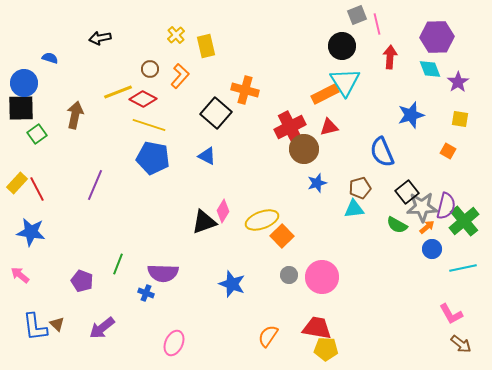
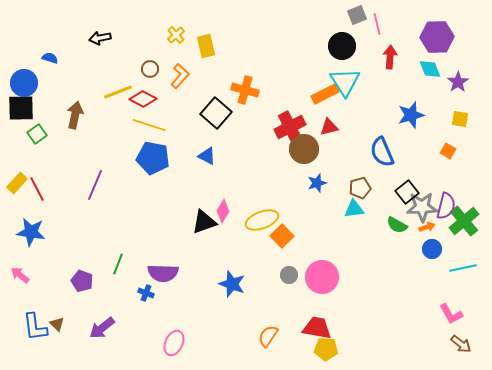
orange arrow at (427, 227): rotated 21 degrees clockwise
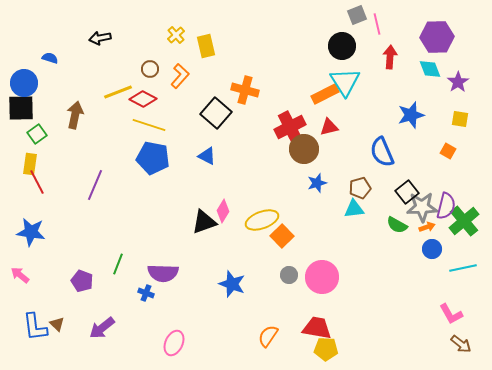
yellow rectangle at (17, 183): moved 13 px right, 19 px up; rotated 35 degrees counterclockwise
red line at (37, 189): moved 7 px up
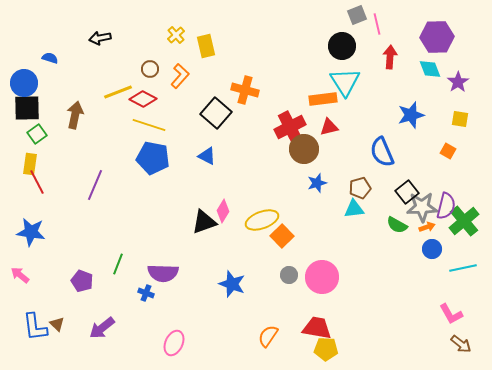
orange rectangle at (325, 94): moved 2 px left, 5 px down; rotated 20 degrees clockwise
black square at (21, 108): moved 6 px right
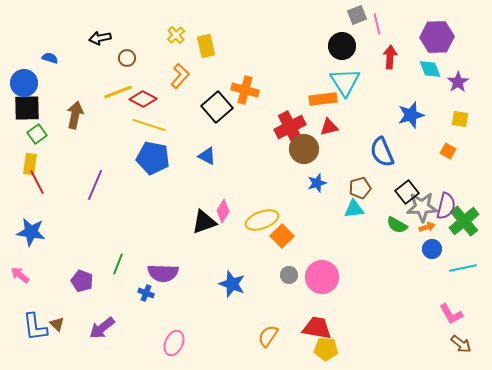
brown circle at (150, 69): moved 23 px left, 11 px up
black square at (216, 113): moved 1 px right, 6 px up; rotated 8 degrees clockwise
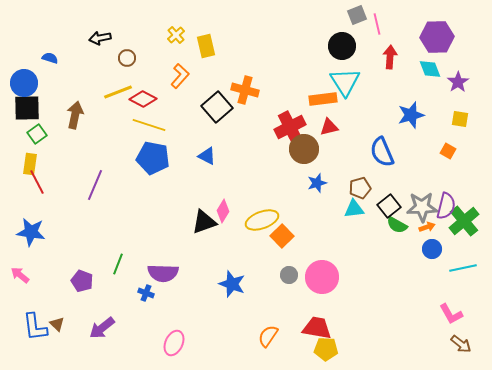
black square at (407, 192): moved 18 px left, 14 px down
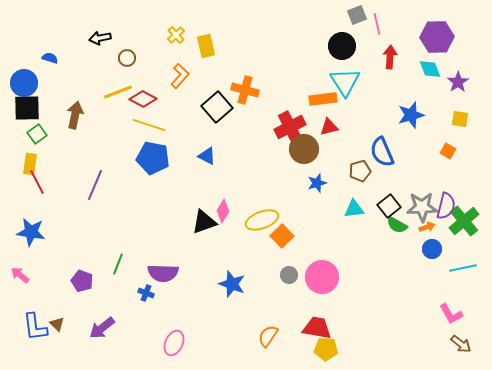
brown pentagon at (360, 188): moved 17 px up
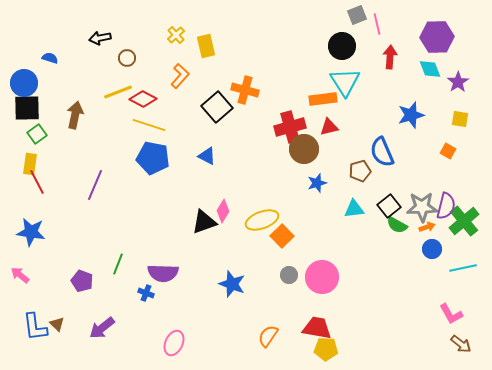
red cross at (290, 127): rotated 12 degrees clockwise
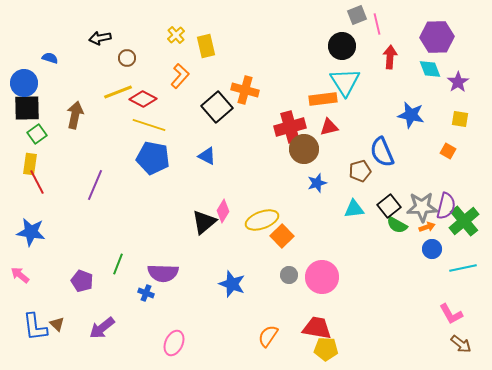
blue star at (411, 115): rotated 28 degrees clockwise
black triangle at (204, 222): rotated 20 degrees counterclockwise
